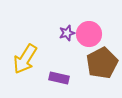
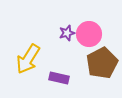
yellow arrow: moved 3 px right
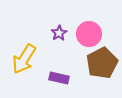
purple star: moved 8 px left; rotated 14 degrees counterclockwise
yellow arrow: moved 4 px left
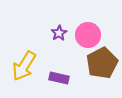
pink circle: moved 1 px left, 1 px down
yellow arrow: moved 7 px down
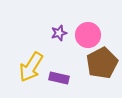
purple star: rotated 14 degrees clockwise
yellow arrow: moved 7 px right, 1 px down
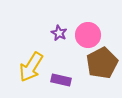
purple star: rotated 28 degrees counterclockwise
purple rectangle: moved 2 px right, 2 px down
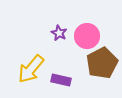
pink circle: moved 1 px left, 1 px down
yellow arrow: moved 2 px down; rotated 8 degrees clockwise
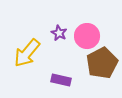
yellow arrow: moved 4 px left, 16 px up
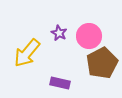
pink circle: moved 2 px right
purple rectangle: moved 1 px left, 3 px down
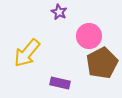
purple star: moved 21 px up
